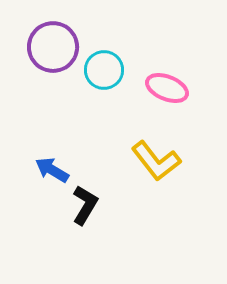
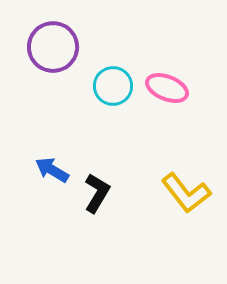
cyan circle: moved 9 px right, 16 px down
yellow L-shape: moved 30 px right, 32 px down
black L-shape: moved 12 px right, 12 px up
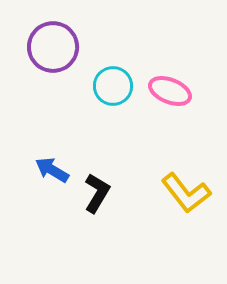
pink ellipse: moved 3 px right, 3 px down
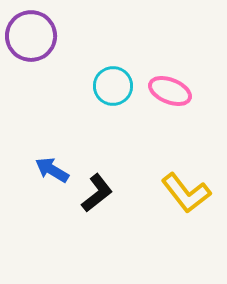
purple circle: moved 22 px left, 11 px up
black L-shape: rotated 21 degrees clockwise
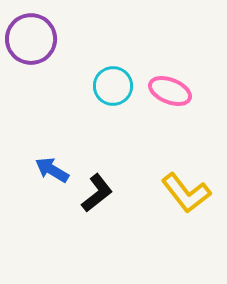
purple circle: moved 3 px down
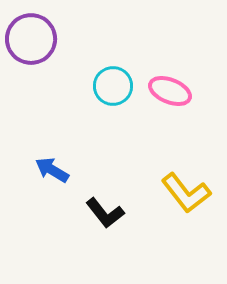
black L-shape: moved 8 px right, 20 px down; rotated 90 degrees clockwise
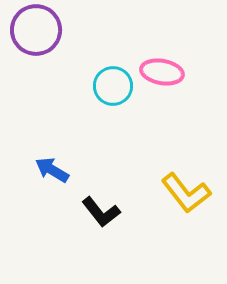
purple circle: moved 5 px right, 9 px up
pink ellipse: moved 8 px left, 19 px up; rotated 12 degrees counterclockwise
black L-shape: moved 4 px left, 1 px up
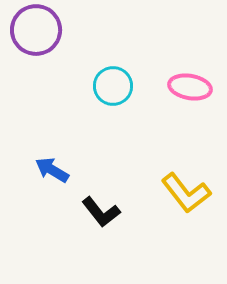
pink ellipse: moved 28 px right, 15 px down
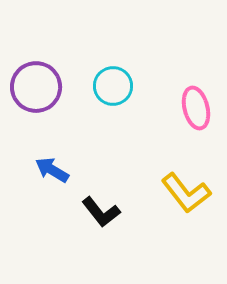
purple circle: moved 57 px down
pink ellipse: moved 6 px right, 21 px down; rotated 66 degrees clockwise
